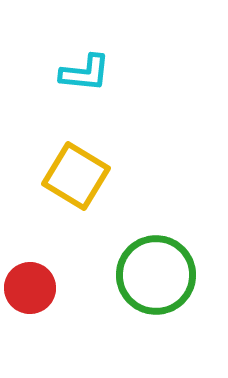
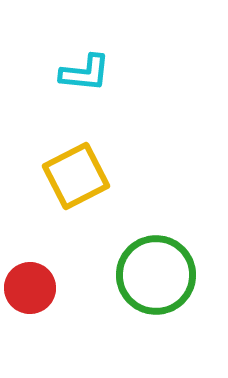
yellow square: rotated 32 degrees clockwise
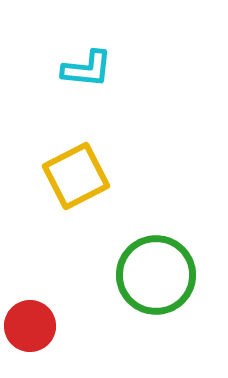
cyan L-shape: moved 2 px right, 4 px up
red circle: moved 38 px down
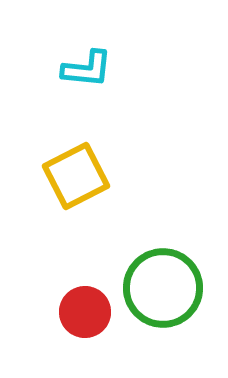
green circle: moved 7 px right, 13 px down
red circle: moved 55 px right, 14 px up
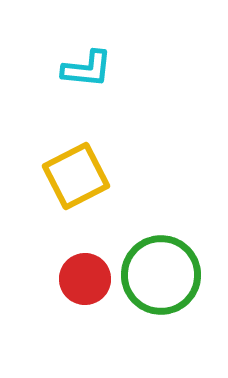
green circle: moved 2 px left, 13 px up
red circle: moved 33 px up
